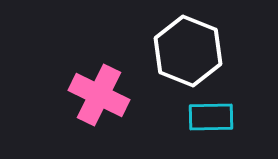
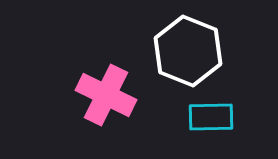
pink cross: moved 7 px right
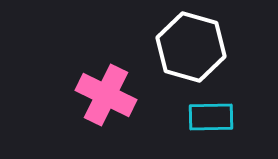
white hexagon: moved 3 px right, 4 px up; rotated 6 degrees counterclockwise
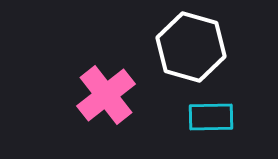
pink cross: rotated 26 degrees clockwise
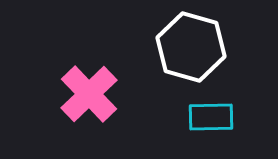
pink cross: moved 17 px left, 1 px up; rotated 6 degrees counterclockwise
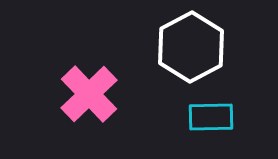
white hexagon: rotated 16 degrees clockwise
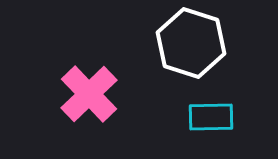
white hexagon: moved 4 px up; rotated 14 degrees counterclockwise
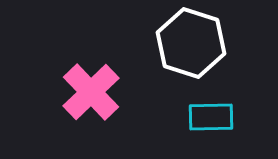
pink cross: moved 2 px right, 2 px up
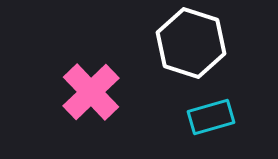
cyan rectangle: rotated 15 degrees counterclockwise
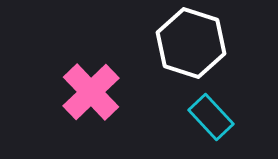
cyan rectangle: rotated 63 degrees clockwise
